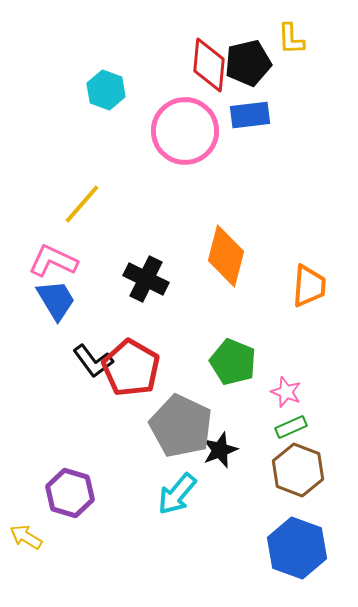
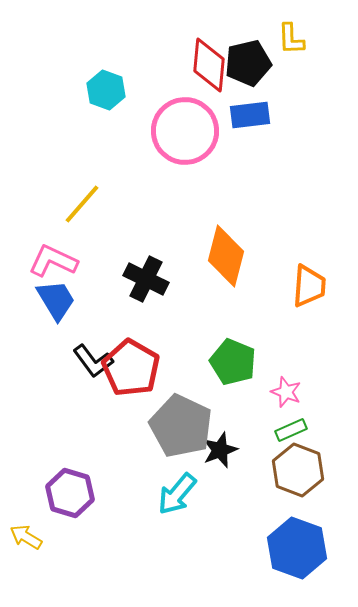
green rectangle: moved 3 px down
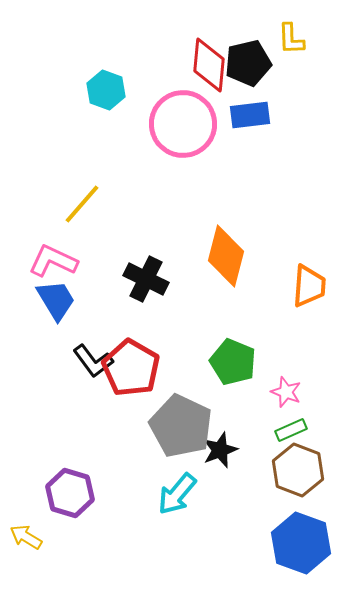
pink circle: moved 2 px left, 7 px up
blue hexagon: moved 4 px right, 5 px up
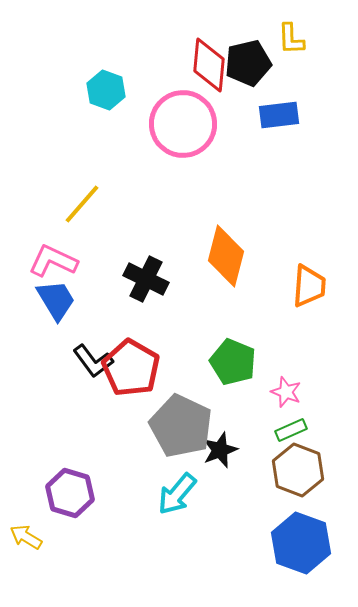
blue rectangle: moved 29 px right
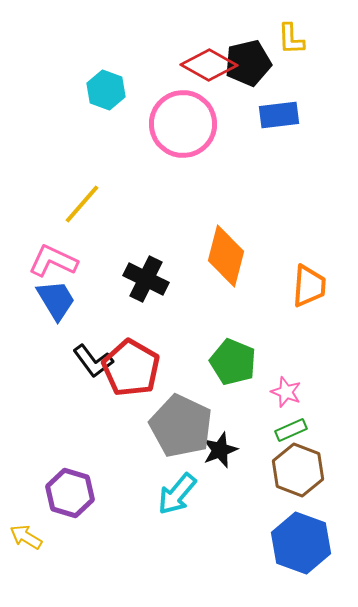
red diamond: rotated 66 degrees counterclockwise
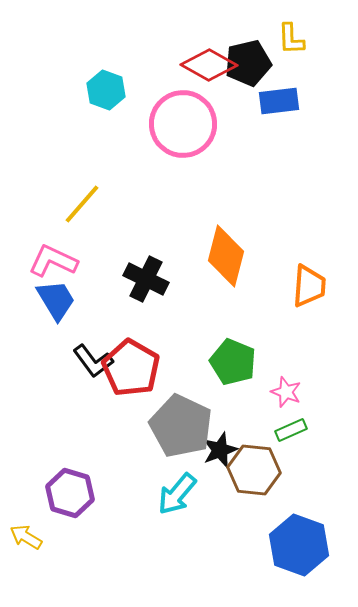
blue rectangle: moved 14 px up
brown hexagon: moved 44 px left; rotated 15 degrees counterclockwise
blue hexagon: moved 2 px left, 2 px down
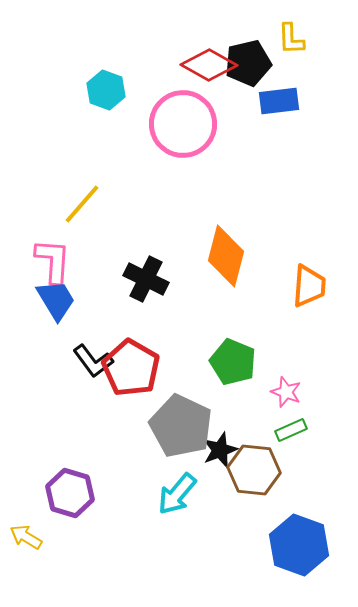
pink L-shape: rotated 69 degrees clockwise
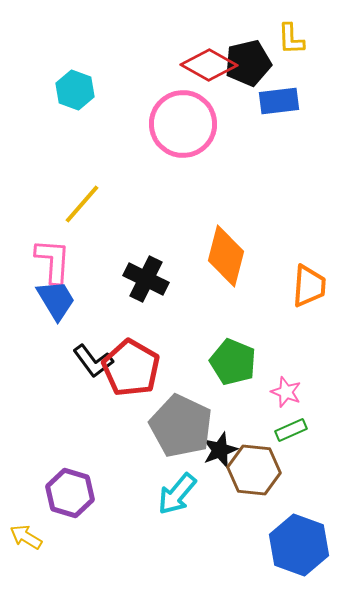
cyan hexagon: moved 31 px left
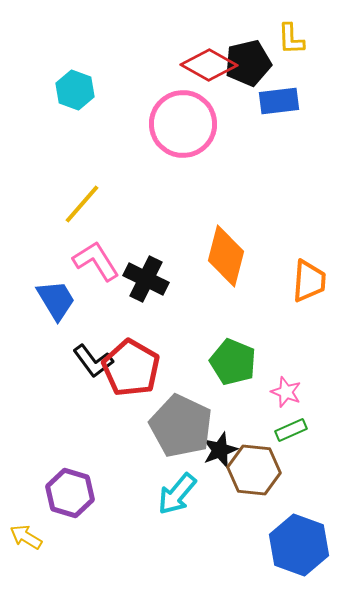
pink L-shape: moved 43 px right; rotated 36 degrees counterclockwise
orange trapezoid: moved 5 px up
